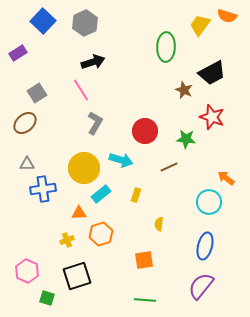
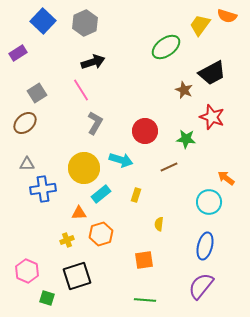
green ellipse: rotated 52 degrees clockwise
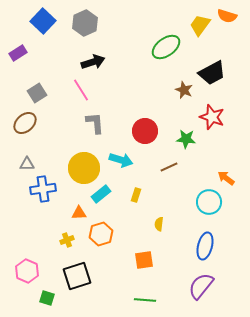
gray L-shape: rotated 35 degrees counterclockwise
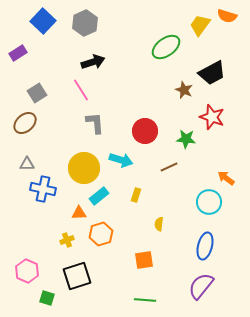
blue cross: rotated 20 degrees clockwise
cyan rectangle: moved 2 px left, 2 px down
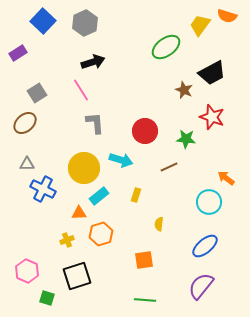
blue cross: rotated 15 degrees clockwise
blue ellipse: rotated 36 degrees clockwise
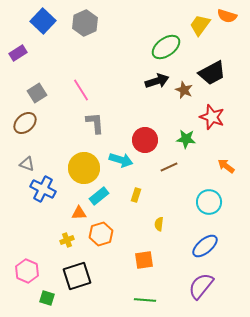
black arrow: moved 64 px right, 19 px down
red circle: moved 9 px down
gray triangle: rotated 21 degrees clockwise
orange arrow: moved 12 px up
